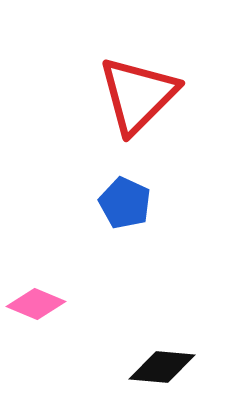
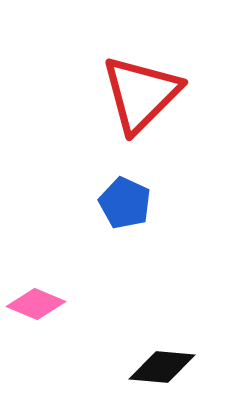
red triangle: moved 3 px right, 1 px up
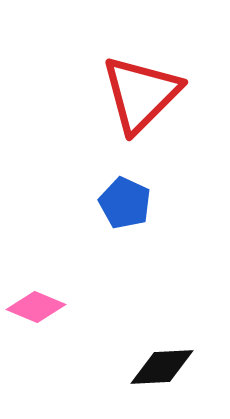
pink diamond: moved 3 px down
black diamond: rotated 8 degrees counterclockwise
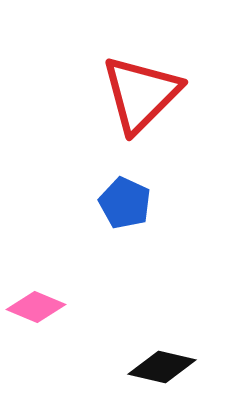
black diamond: rotated 16 degrees clockwise
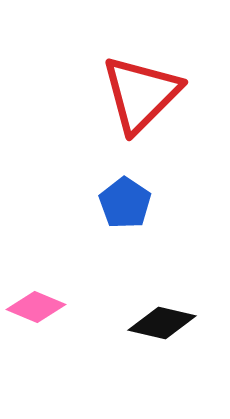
blue pentagon: rotated 9 degrees clockwise
black diamond: moved 44 px up
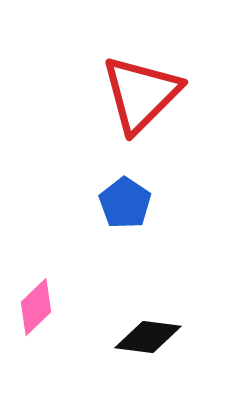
pink diamond: rotated 66 degrees counterclockwise
black diamond: moved 14 px left, 14 px down; rotated 6 degrees counterclockwise
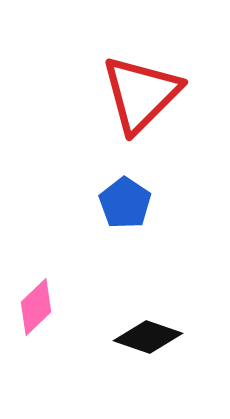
black diamond: rotated 12 degrees clockwise
